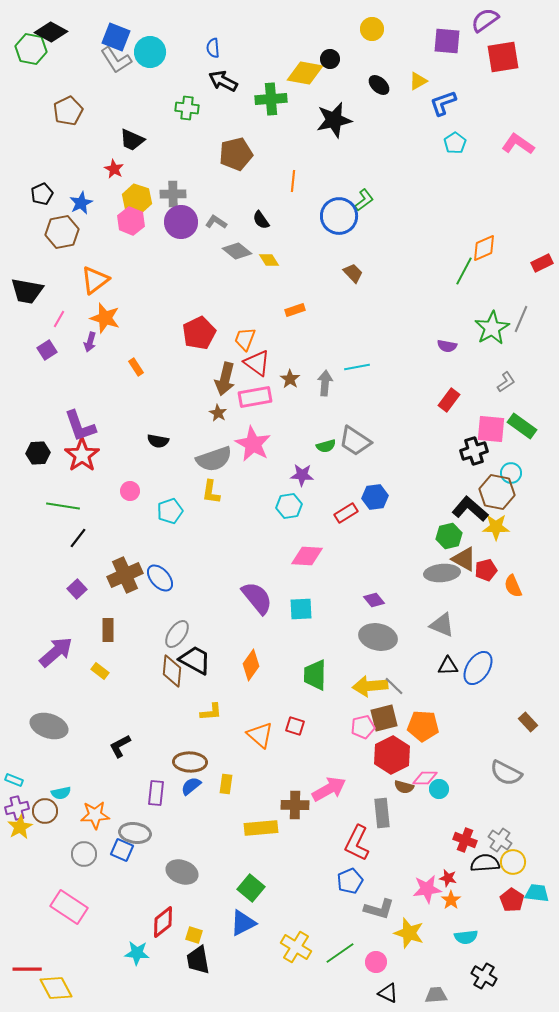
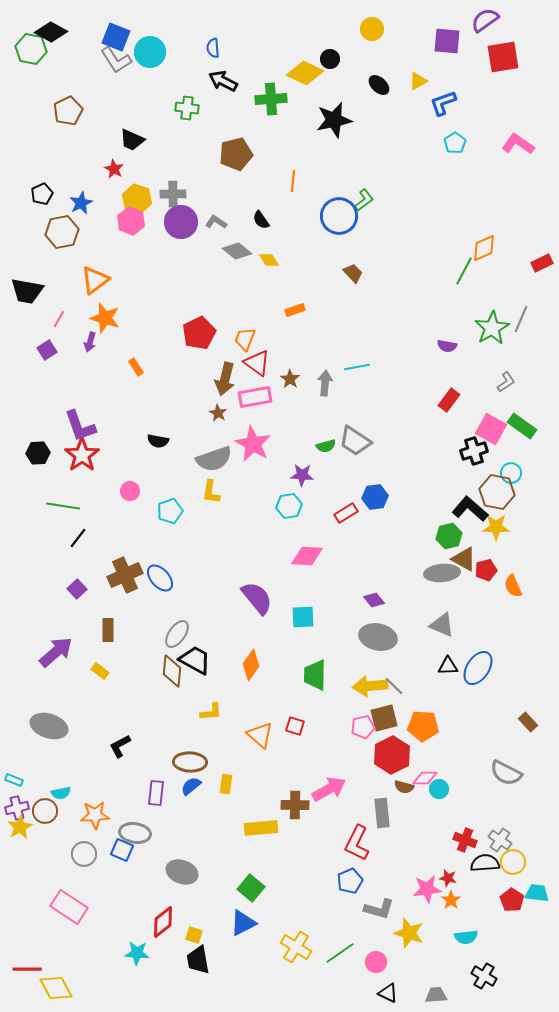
yellow diamond at (305, 73): rotated 15 degrees clockwise
pink square at (491, 429): rotated 24 degrees clockwise
cyan square at (301, 609): moved 2 px right, 8 px down
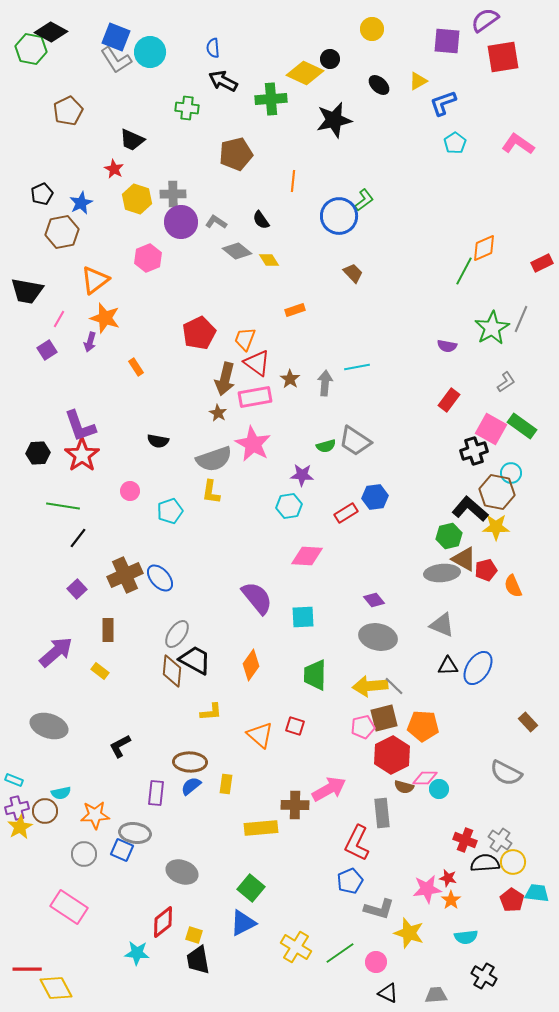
pink hexagon at (131, 221): moved 17 px right, 37 px down; rotated 16 degrees clockwise
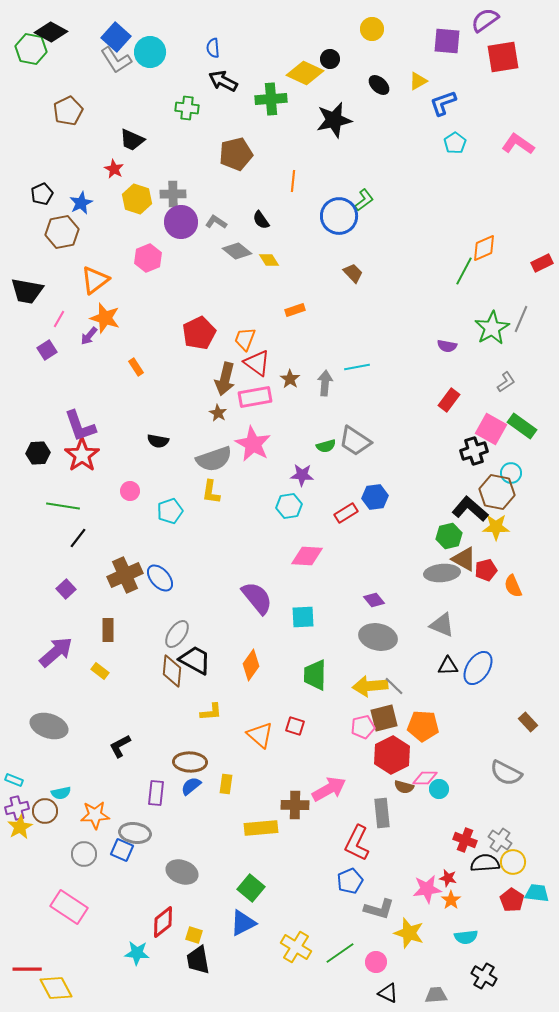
blue square at (116, 37): rotated 20 degrees clockwise
purple arrow at (90, 342): moved 1 px left, 6 px up; rotated 24 degrees clockwise
purple square at (77, 589): moved 11 px left
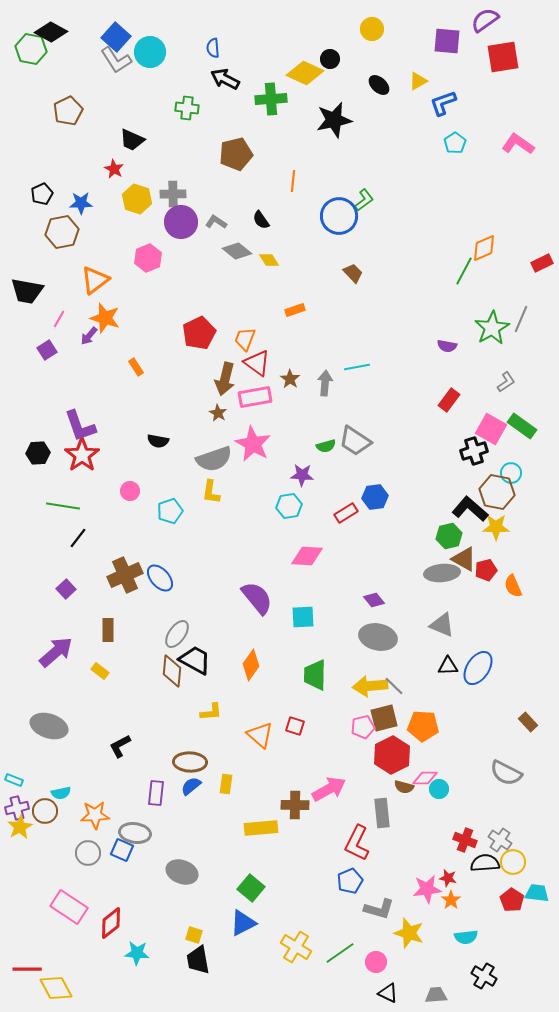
black arrow at (223, 81): moved 2 px right, 2 px up
blue star at (81, 203): rotated 25 degrees clockwise
gray circle at (84, 854): moved 4 px right, 1 px up
red diamond at (163, 922): moved 52 px left, 1 px down
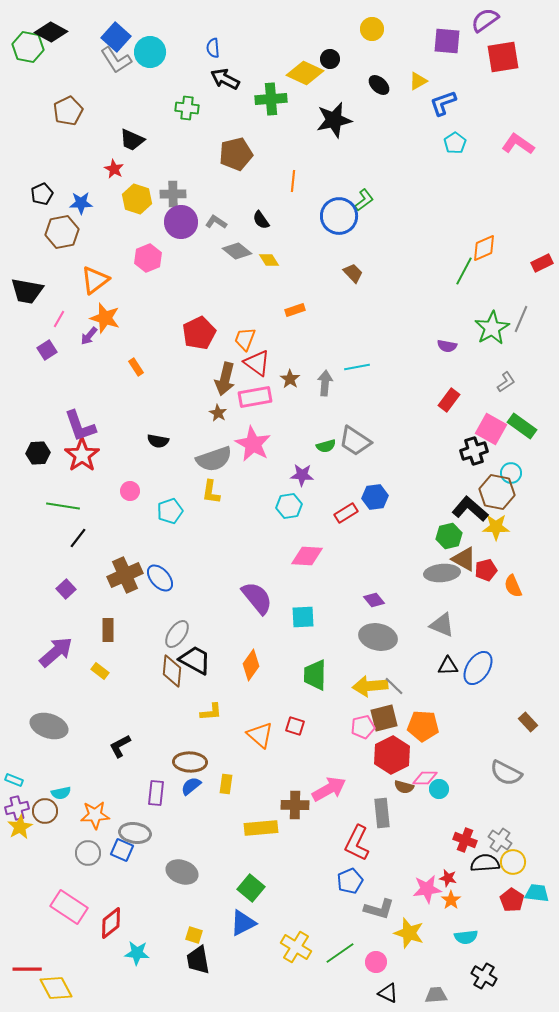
green hexagon at (31, 49): moved 3 px left, 2 px up
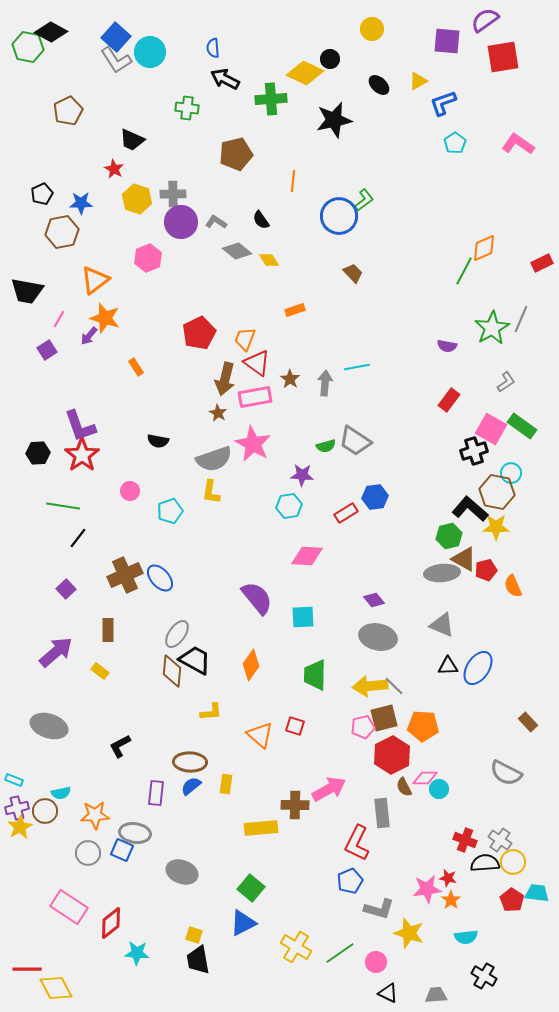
brown semicircle at (404, 787): rotated 48 degrees clockwise
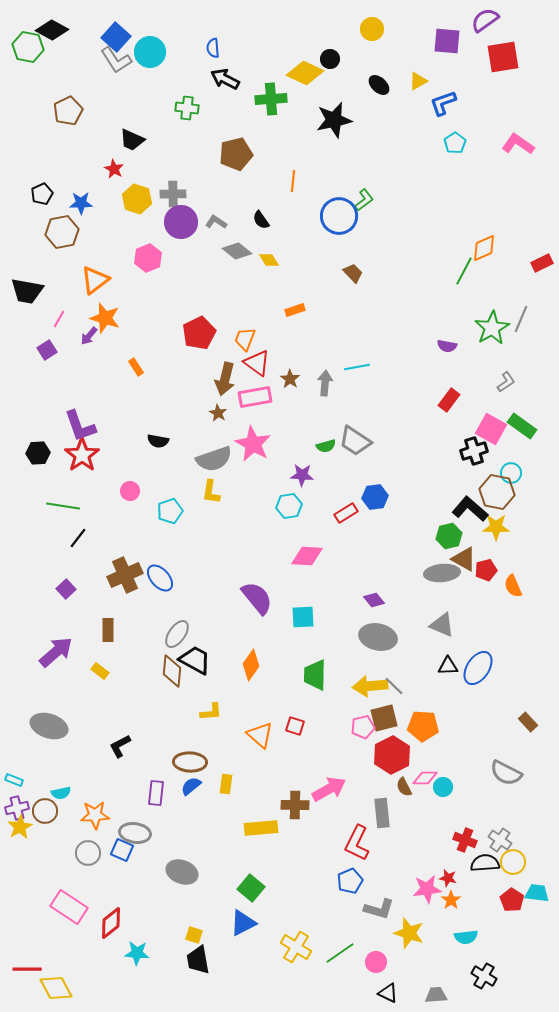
black diamond at (51, 32): moved 1 px right, 2 px up
cyan circle at (439, 789): moved 4 px right, 2 px up
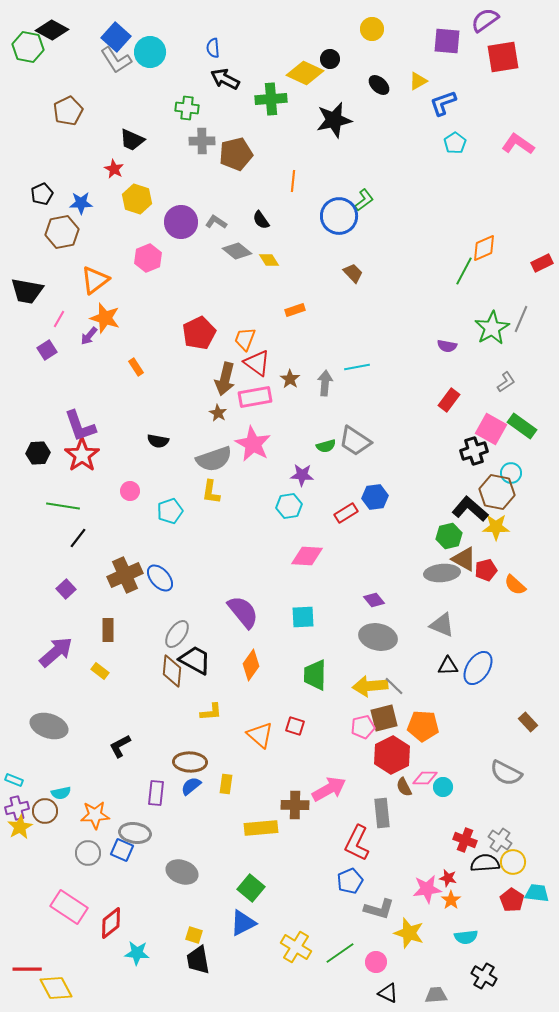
gray cross at (173, 194): moved 29 px right, 53 px up
orange semicircle at (513, 586): moved 2 px right, 1 px up; rotated 25 degrees counterclockwise
purple semicircle at (257, 598): moved 14 px left, 14 px down
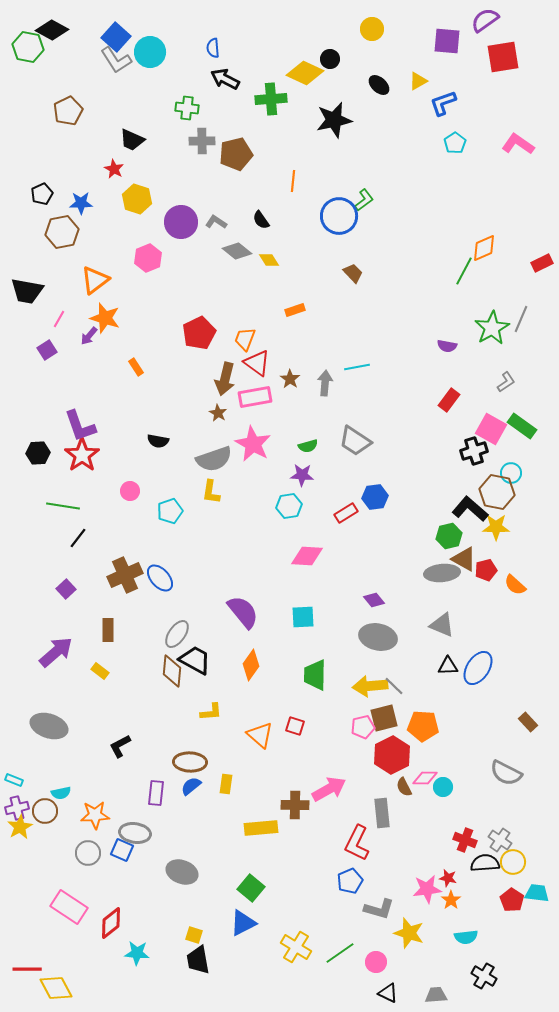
green semicircle at (326, 446): moved 18 px left
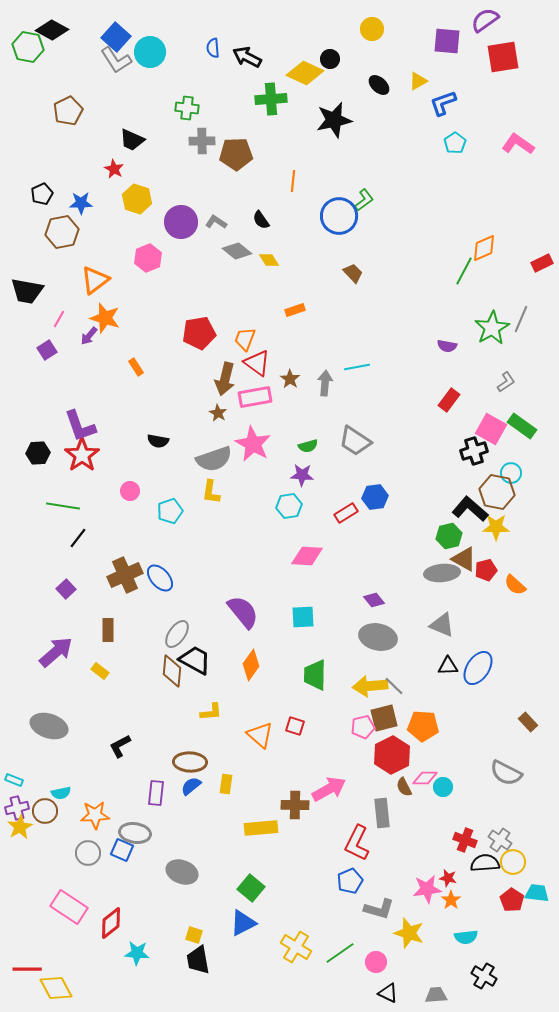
black arrow at (225, 79): moved 22 px right, 22 px up
brown pentagon at (236, 154): rotated 12 degrees clockwise
red pentagon at (199, 333): rotated 16 degrees clockwise
